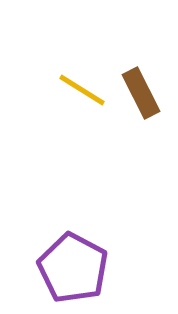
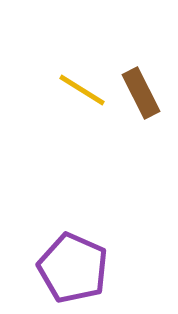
purple pentagon: rotated 4 degrees counterclockwise
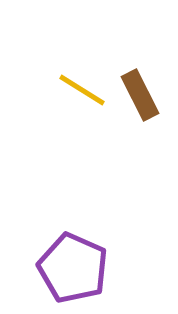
brown rectangle: moved 1 px left, 2 px down
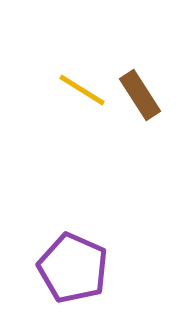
brown rectangle: rotated 6 degrees counterclockwise
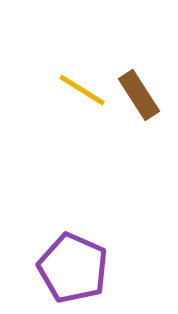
brown rectangle: moved 1 px left
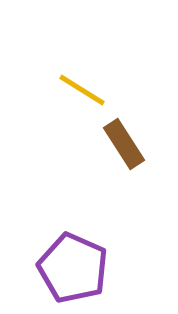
brown rectangle: moved 15 px left, 49 px down
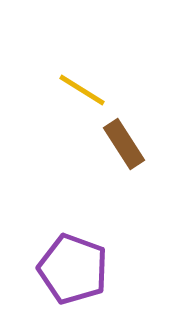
purple pentagon: moved 1 px down; rotated 4 degrees counterclockwise
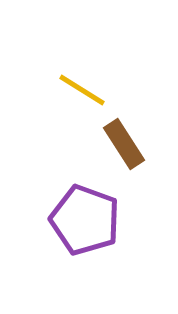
purple pentagon: moved 12 px right, 49 px up
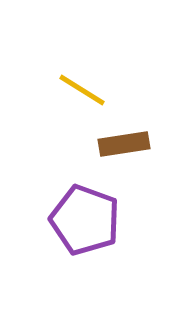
brown rectangle: rotated 66 degrees counterclockwise
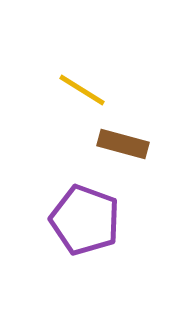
brown rectangle: moved 1 px left; rotated 24 degrees clockwise
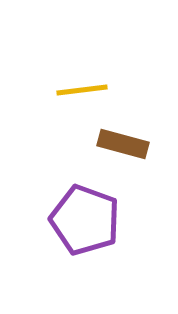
yellow line: rotated 39 degrees counterclockwise
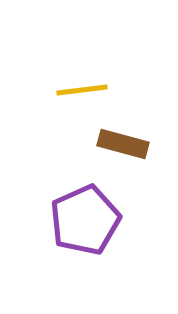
purple pentagon: rotated 28 degrees clockwise
